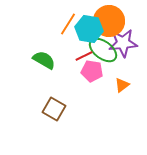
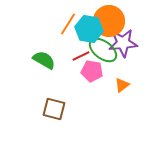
red line: moved 3 px left
brown square: rotated 15 degrees counterclockwise
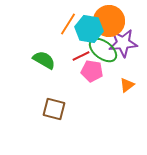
orange triangle: moved 5 px right
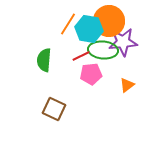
purple star: moved 1 px up
green ellipse: rotated 32 degrees counterclockwise
green semicircle: rotated 115 degrees counterclockwise
pink pentagon: moved 1 px left, 3 px down; rotated 15 degrees counterclockwise
brown square: rotated 10 degrees clockwise
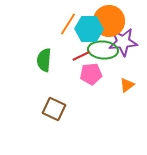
cyan hexagon: rotated 8 degrees counterclockwise
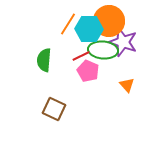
purple star: rotated 24 degrees clockwise
pink pentagon: moved 3 px left, 3 px up; rotated 30 degrees clockwise
orange triangle: rotated 35 degrees counterclockwise
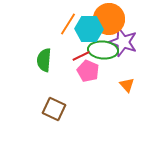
orange circle: moved 2 px up
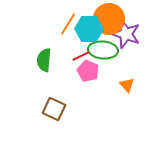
purple star: moved 3 px right, 8 px up
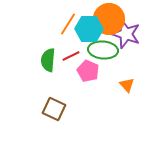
red line: moved 10 px left
green semicircle: moved 4 px right
